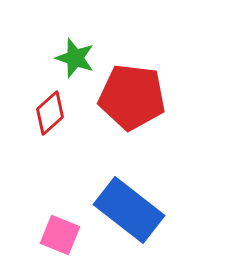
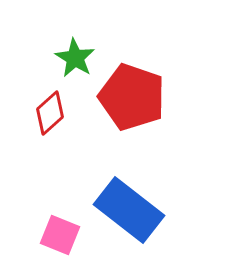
green star: rotated 12 degrees clockwise
red pentagon: rotated 12 degrees clockwise
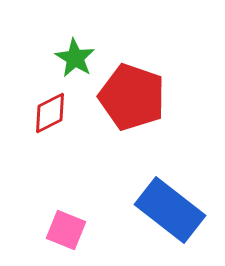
red diamond: rotated 15 degrees clockwise
blue rectangle: moved 41 px right
pink square: moved 6 px right, 5 px up
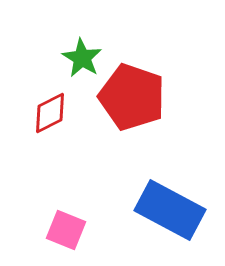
green star: moved 7 px right
blue rectangle: rotated 10 degrees counterclockwise
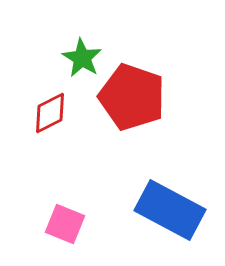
pink square: moved 1 px left, 6 px up
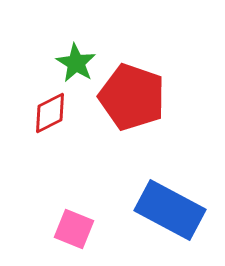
green star: moved 6 px left, 5 px down
pink square: moved 9 px right, 5 px down
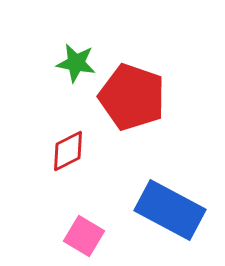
green star: rotated 21 degrees counterclockwise
red diamond: moved 18 px right, 38 px down
pink square: moved 10 px right, 7 px down; rotated 9 degrees clockwise
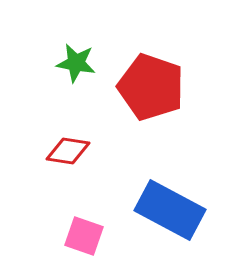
red pentagon: moved 19 px right, 10 px up
red diamond: rotated 36 degrees clockwise
pink square: rotated 12 degrees counterclockwise
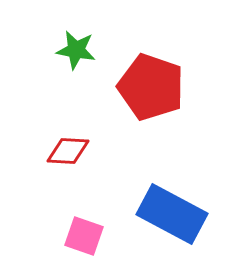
green star: moved 13 px up
red diamond: rotated 6 degrees counterclockwise
blue rectangle: moved 2 px right, 4 px down
